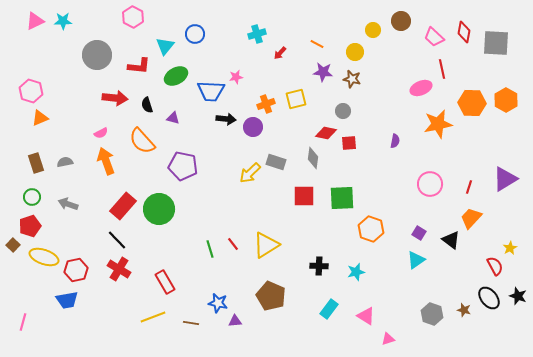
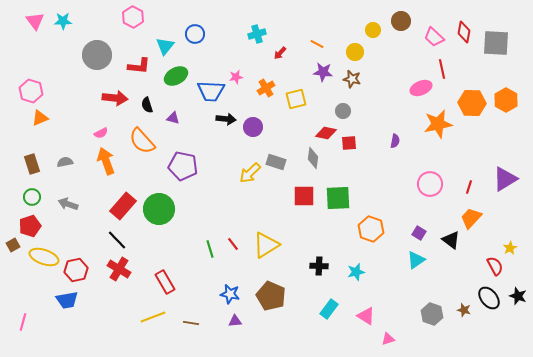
pink triangle at (35, 21): rotated 42 degrees counterclockwise
orange cross at (266, 104): moved 16 px up; rotated 12 degrees counterclockwise
brown rectangle at (36, 163): moved 4 px left, 1 px down
green square at (342, 198): moved 4 px left
brown square at (13, 245): rotated 16 degrees clockwise
blue star at (218, 303): moved 12 px right, 9 px up
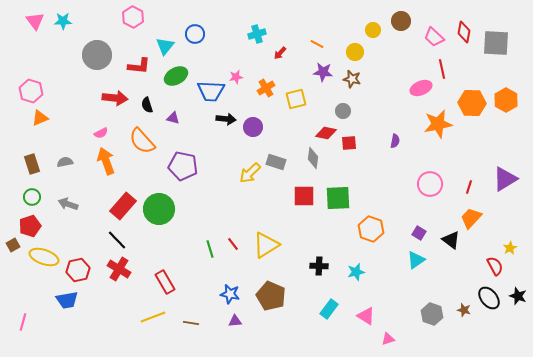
red hexagon at (76, 270): moved 2 px right
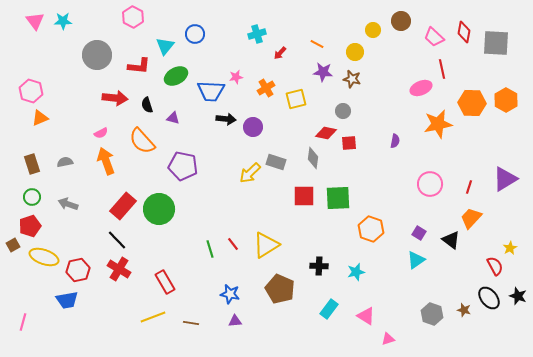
brown pentagon at (271, 296): moved 9 px right, 7 px up
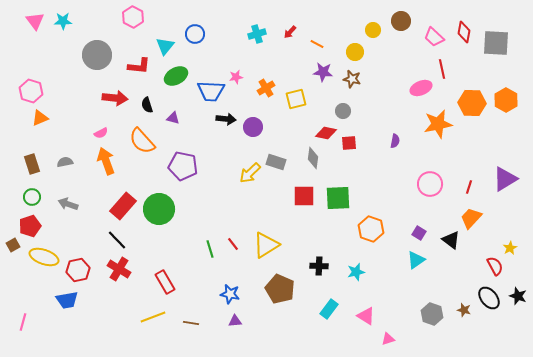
red arrow at (280, 53): moved 10 px right, 21 px up
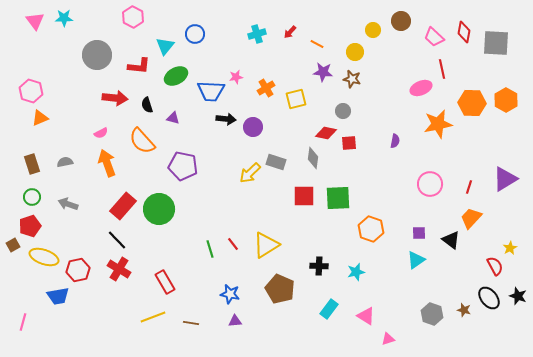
cyan star at (63, 21): moved 1 px right, 3 px up
orange arrow at (106, 161): moved 1 px right, 2 px down
purple square at (419, 233): rotated 32 degrees counterclockwise
blue trapezoid at (67, 300): moved 9 px left, 4 px up
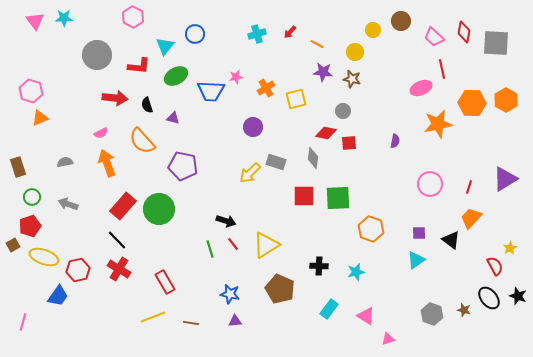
black arrow at (226, 119): moved 102 px down; rotated 12 degrees clockwise
brown rectangle at (32, 164): moved 14 px left, 3 px down
blue trapezoid at (58, 296): rotated 45 degrees counterclockwise
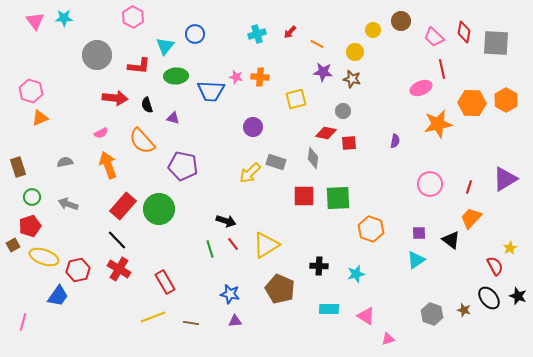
green ellipse at (176, 76): rotated 25 degrees clockwise
pink star at (236, 77): rotated 24 degrees clockwise
orange cross at (266, 88): moved 6 px left, 11 px up; rotated 36 degrees clockwise
orange arrow at (107, 163): moved 1 px right, 2 px down
cyan star at (356, 272): moved 2 px down
cyan rectangle at (329, 309): rotated 54 degrees clockwise
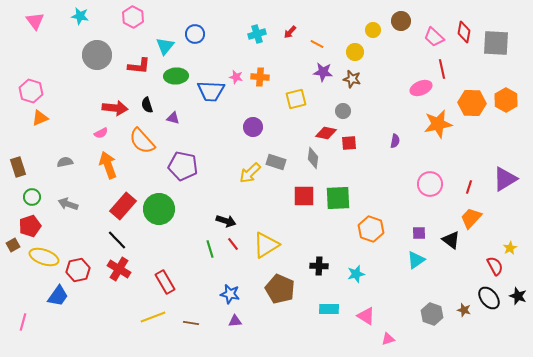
cyan star at (64, 18): moved 16 px right, 2 px up; rotated 12 degrees clockwise
red arrow at (115, 98): moved 10 px down
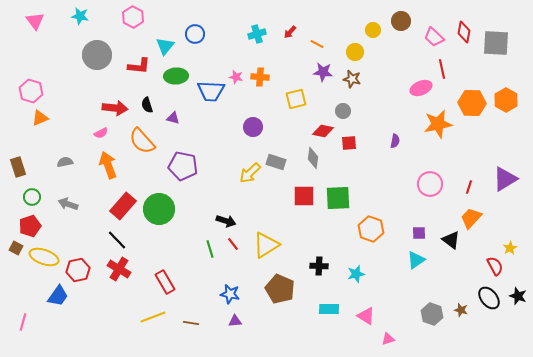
red diamond at (326, 133): moved 3 px left, 2 px up
brown square at (13, 245): moved 3 px right, 3 px down; rotated 32 degrees counterclockwise
brown star at (464, 310): moved 3 px left
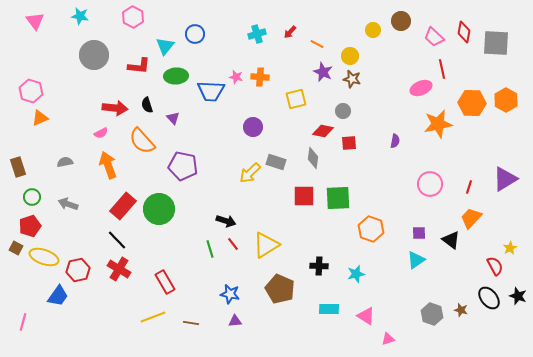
yellow circle at (355, 52): moved 5 px left, 4 px down
gray circle at (97, 55): moved 3 px left
purple star at (323, 72): rotated 18 degrees clockwise
purple triangle at (173, 118): rotated 32 degrees clockwise
